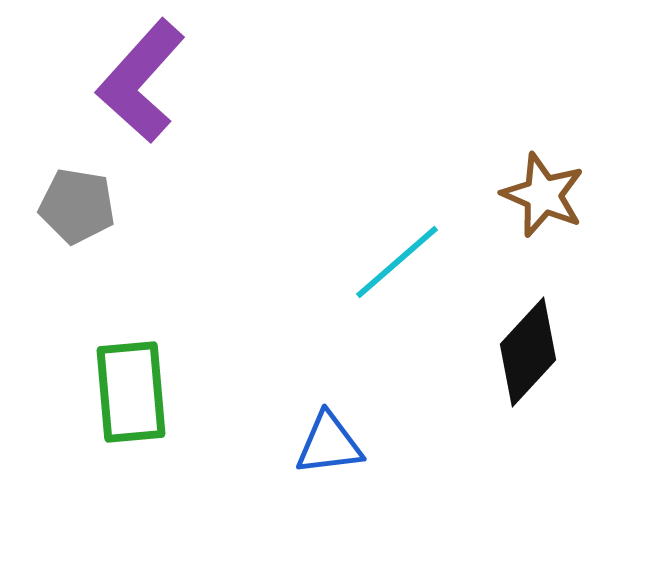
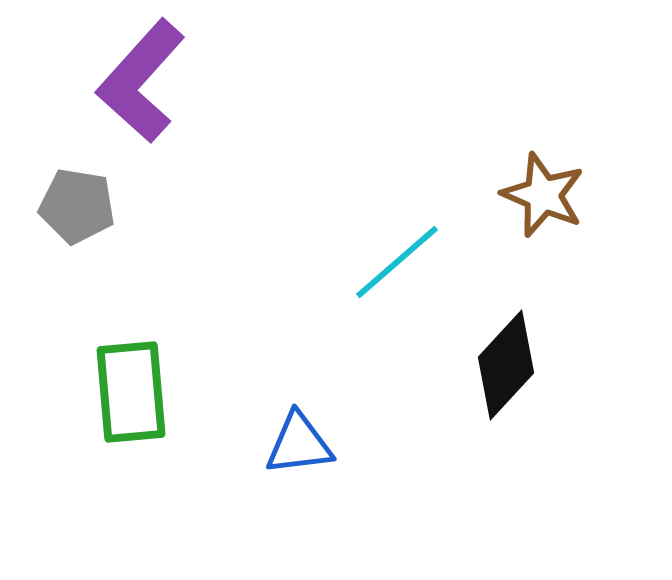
black diamond: moved 22 px left, 13 px down
blue triangle: moved 30 px left
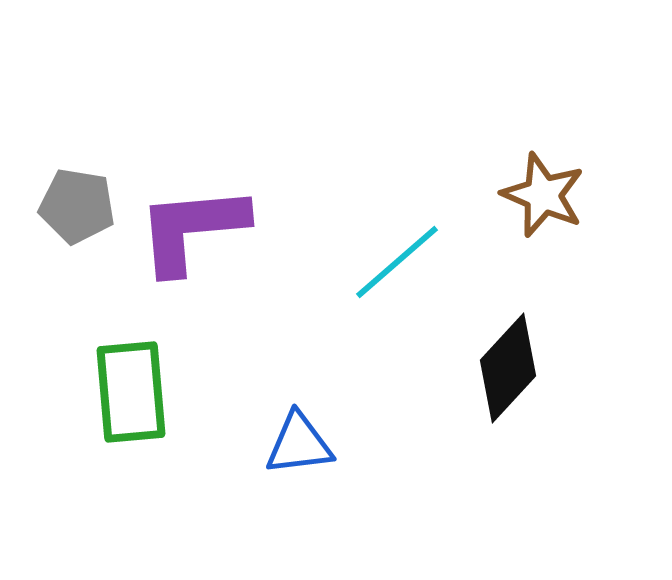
purple L-shape: moved 51 px right, 148 px down; rotated 43 degrees clockwise
black diamond: moved 2 px right, 3 px down
